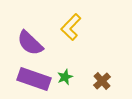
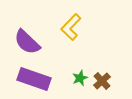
purple semicircle: moved 3 px left, 1 px up
green star: moved 15 px right, 1 px down
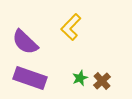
purple semicircle: moved 2 px left
purple rectangle: moved 4 px left, 1 px up
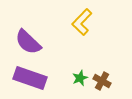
yellow L-shape: moved 11 px right, 5 px up
purple semicircle: moved 3 px right
brown cross: rotated 18 degrees counterclockwise
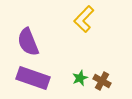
yellow L-shape: moved 2 px right, 3 px up
purple semicircle: rotated 24 degrees clockwise
purple rectangle: moved 3 px right
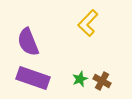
yellow L-shape: moved 4 px right, 4 px down
green star: moved 1 px down
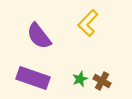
purple semicircle: moved 11 px right, 6 px up; rotated 16 degrees counterclockwise
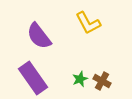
yellow L-shape: rotated 72 degrees counterclockwise
purple rectangle: rotated 36 degrees clockwise
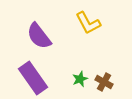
brown cross: moved 2 px right, 1 px down
